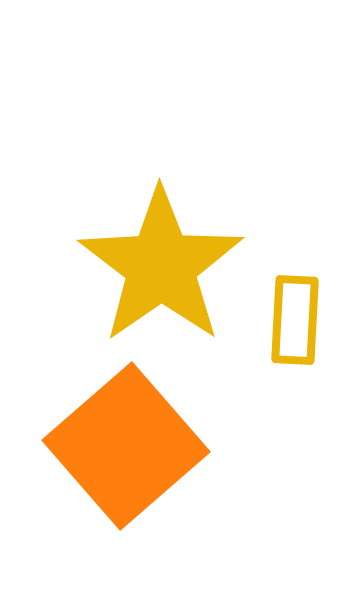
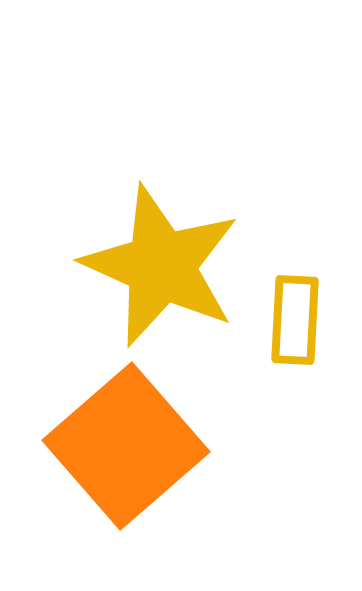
yellow star: rotated 13 degrees counterclockwise
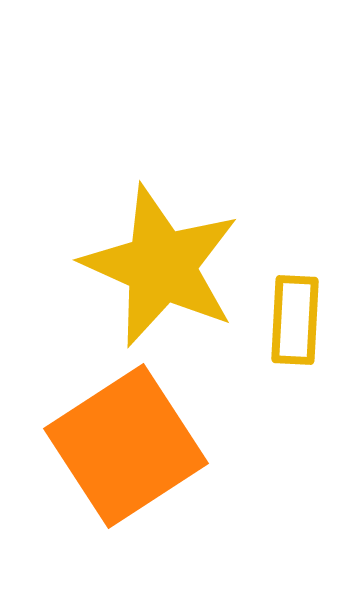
orange square: rotated 8 degrees clockwise
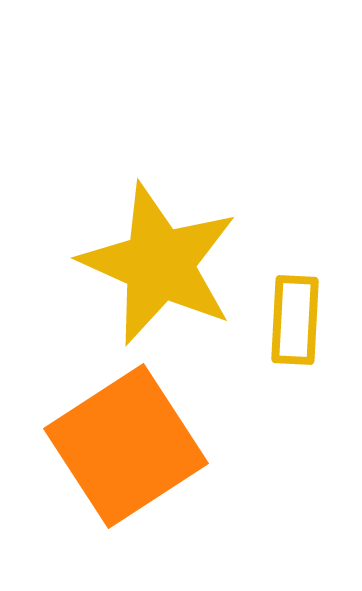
yellow star: moved 2 px left, 2 px up
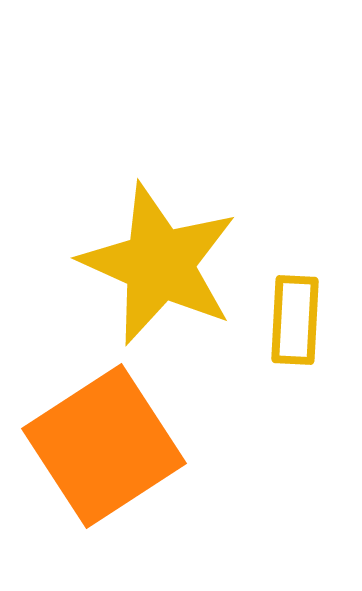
orange square: moved 22 px left
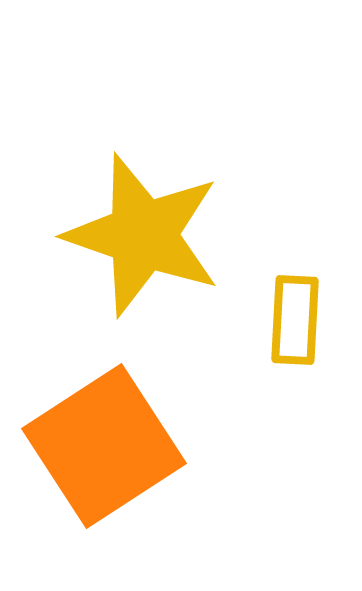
yellow star: moved 16 px left, 29 px up; rotated 5 degrees counterclockwise
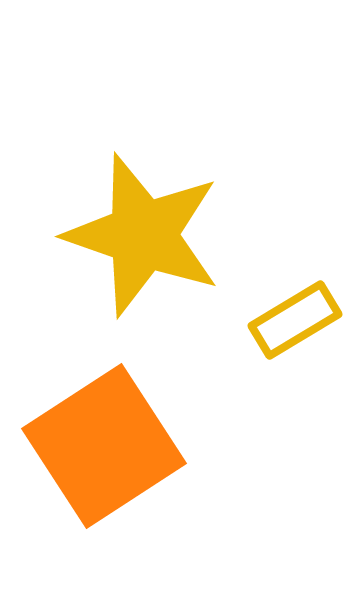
yellow rectangle: rotated 56 degrees clockwise
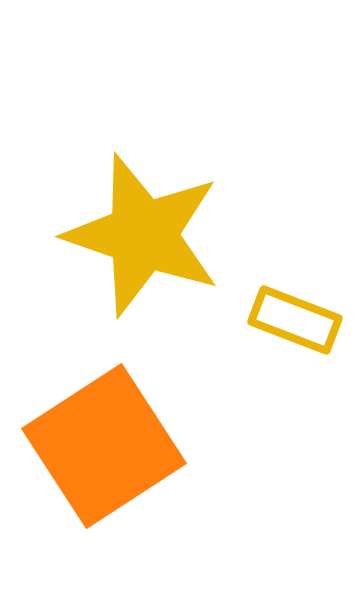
yellow rectangle: rotated 52 degrees clockwise
